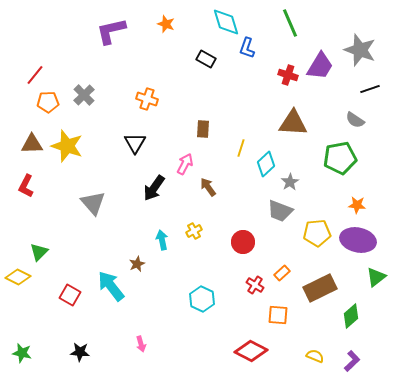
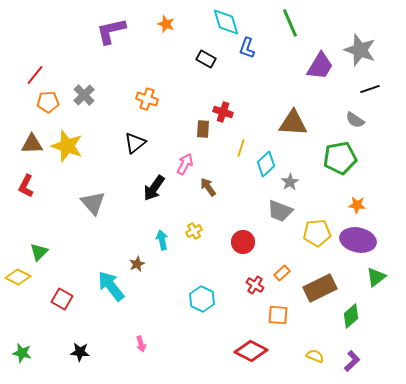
red cross at (288, 75): moved 65 px left, 37 px down
black triangle at (135, 143): rotated 20 degrees clockwise
red square at (70, 295): moved 8 px left, 4 px down
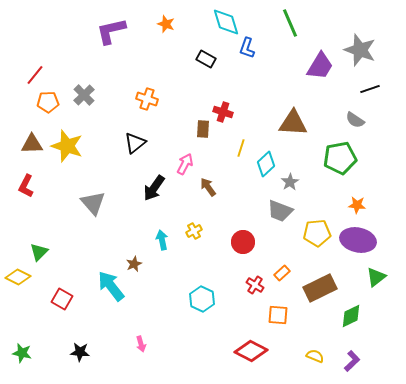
brown star at (137, 264): moved 3 px left
green diamond at (351, 316): rotated 15 degrees clockwise
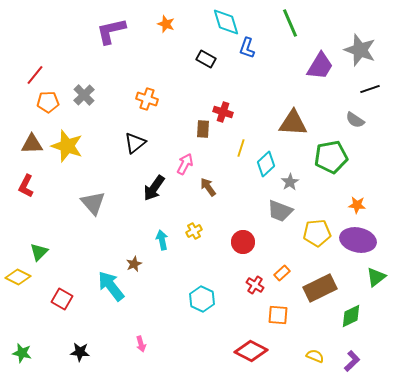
green pentagon at (340, 158): moved 9 px left, 1 px up
